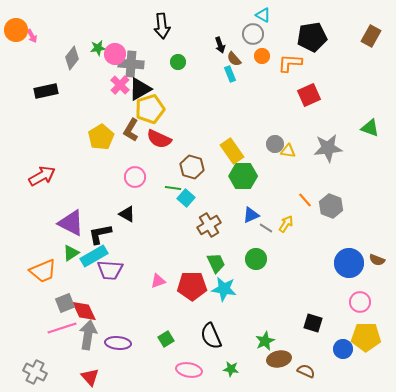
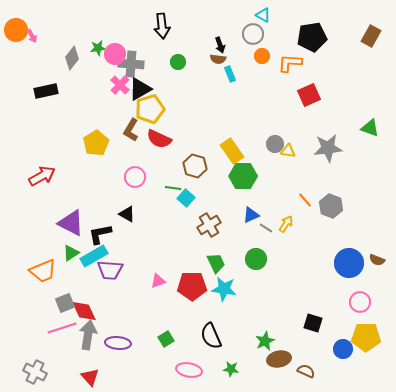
brown semicircle at (234, 59): moved 16 px left; rotated 42 degrees counterclockwise
yellow pentagon at (101, 137): moved 5 px left, 6 px down
brown hexagon at (192, 167): moved 3 px right, 1 px up
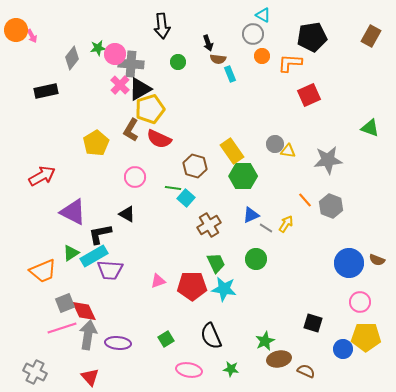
black arrow at (220, 45): moved 12 px left, 2 px up
gray star at (328, 148): moved 12 px down
purple triangle at (71, 223): moved 2 px right, 11 px up
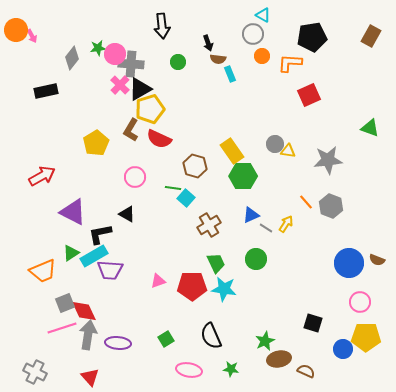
orange line at (305, 200): moved 1 px right, 2 px down
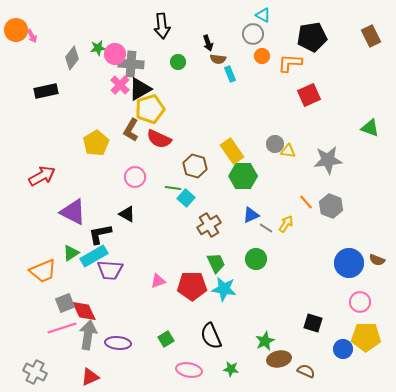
brown rectangle at (371, 36): rotated 55 degrees counterclockwise
red triangle at (90, 377): rotated 48 degrees clockwise
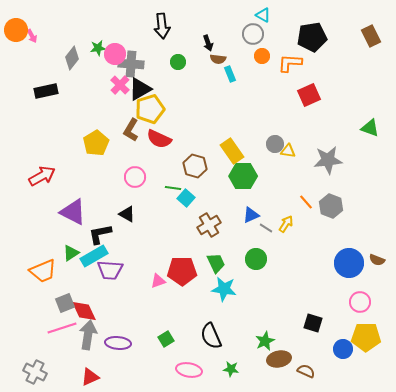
red pentagon at (192, 286): moved 10 px left, 15 px up
